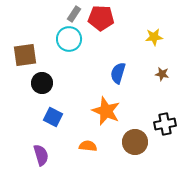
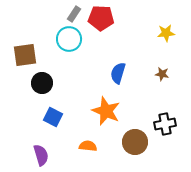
yellow star: moved 12 px right, 4 px up
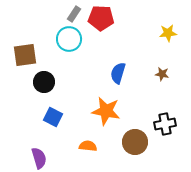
yellow star: moved 2 px right
black circle: moved 2 px right, 1 px up
orange star: rotated 12 degrees counterclockwise
purple semicircle: moved 2 px left, 3 px down
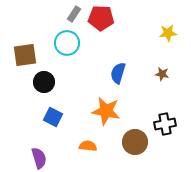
cyan circle: moved 2 px left, 4 px down
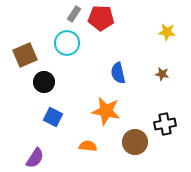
yellow star: moved 1 px left, 1 px up; rotated 12 degrees clockwise
brown square: rotated 15 degrees counterclockwise
blue semicircle: rotated 30 degrees counterclockwise
purple semicircle: moved 4 px left; rotated 50 degrees clockwise
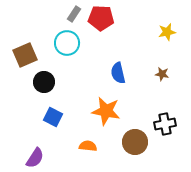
yellow star: rotated 18 degrees counterclockwise
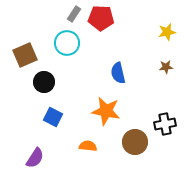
brown star: moved 4 px right, 7 px up; rotated 16 degrees counterclockwise
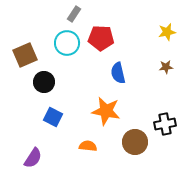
red pentagon: moved 20 px down
purple semicircle: moved 2 px left
